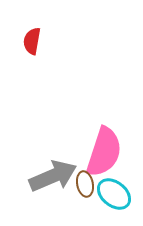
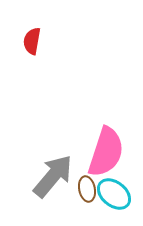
pink semicircle: moved 2 px right
gray arrow: rotated 27 degrees counterclockwise
brown ellipse: moved 2 px right, 5 px down
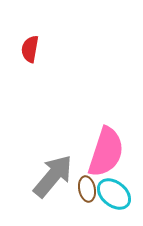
red semicircle: moved 2 px left, 8 px down
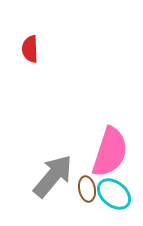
red semicircle: rotated 12 degrees counterclockwise
pink semicircle: moved 4 px right
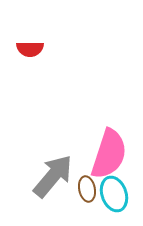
red semicircle: rotated 88 degrees counterclockwise
pink semicircle: moved 1 px left, 2 px down
cyan ellipse: rotated 32 degrees clockwise
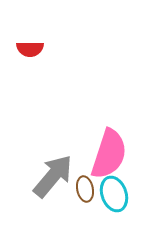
brown ellipse: moved 2 px left
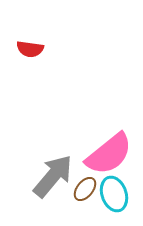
red semicircle: rotated 8 degrees clockwise
pink semicircle: rotated 33 degrees clockwise
brown ellipse: rotated 50 degrees clockwise
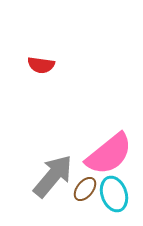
red semicircle: moved 11 px right, 16 px down
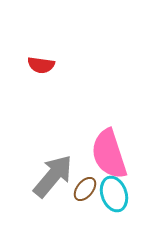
pink semicircle: rotated 111 degrees clockwise
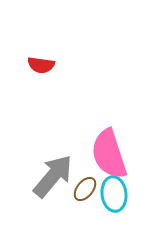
cyan ellipse: rotated 12 degrees clockwise
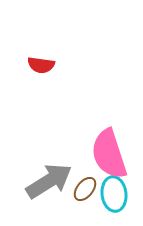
gray arrow: moved 4 px left, 5 px down; rotated 18 degrees clockwise
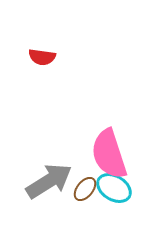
red semicircle: moved 1 px right, 8 px up
cyan ellipse: moved 6 px up; rotated 52 degrees counterclockwise
